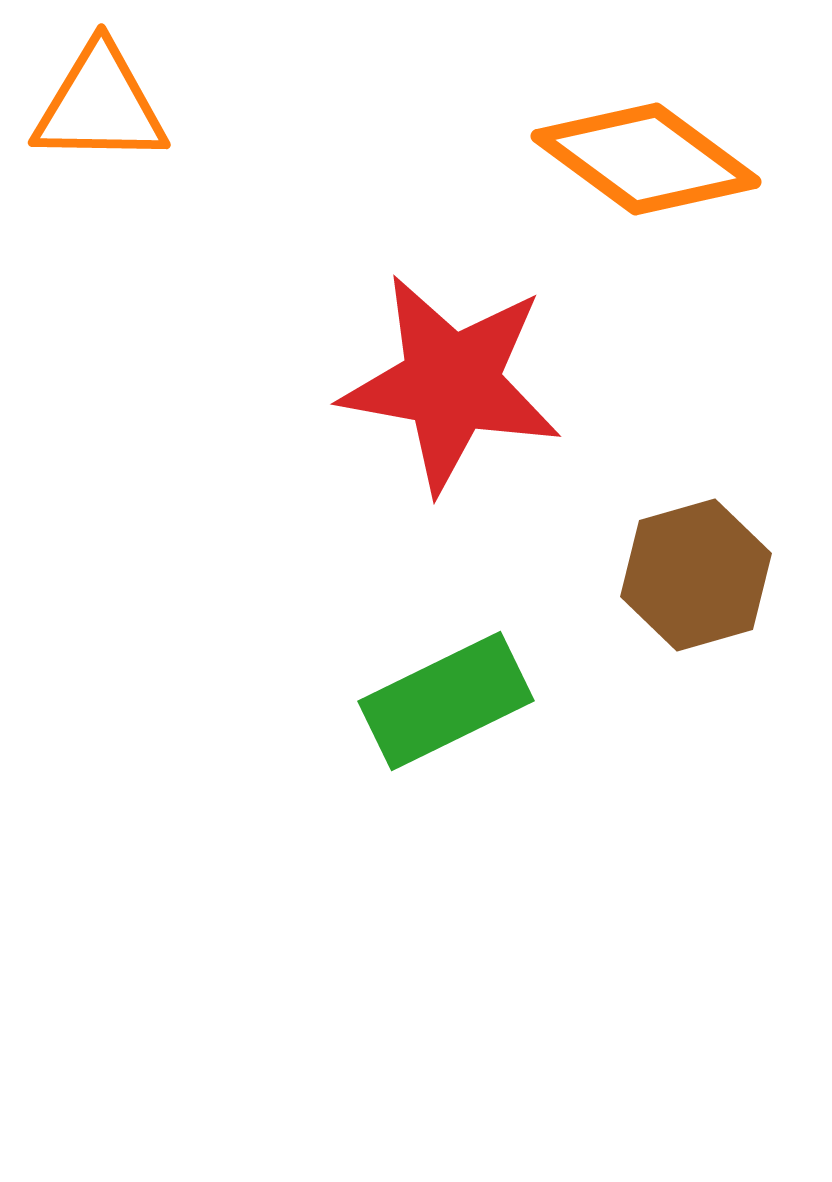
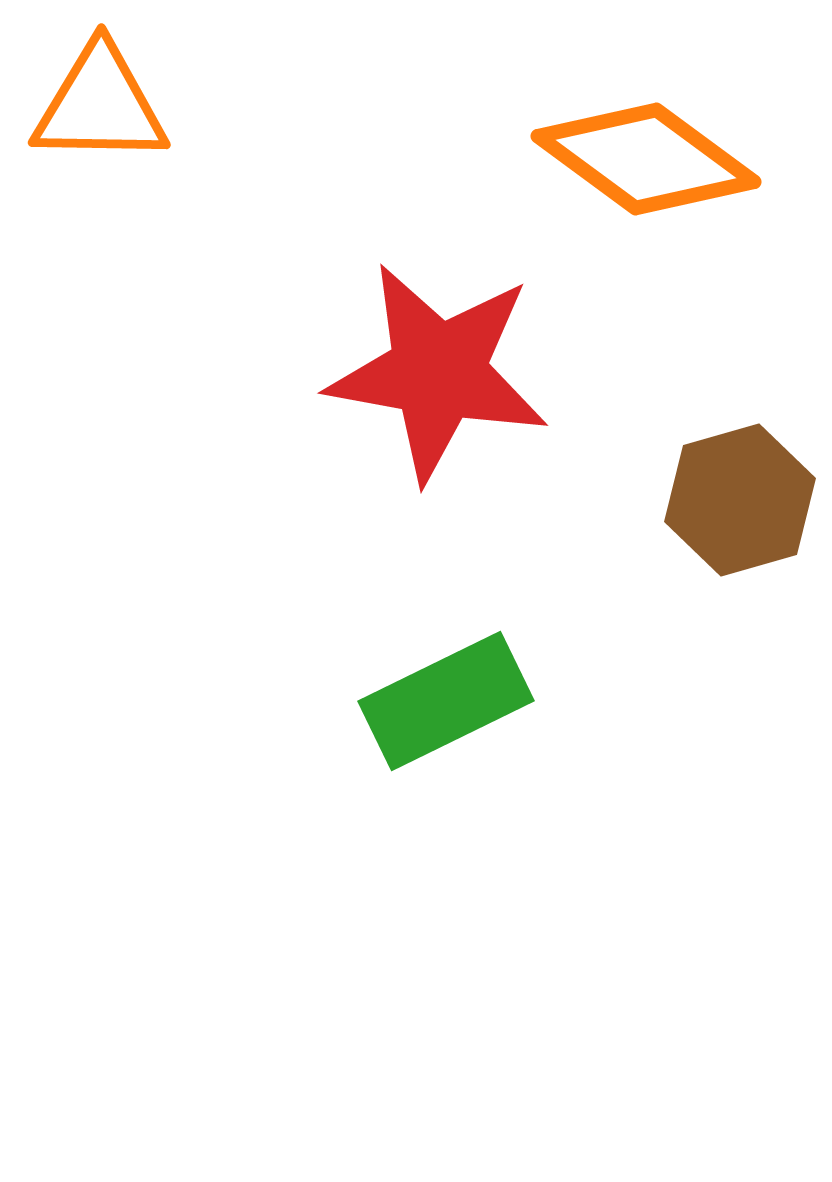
red star: moved 13 px left, 11 px up
brown hexagon: moved 44 px right, 75 px up
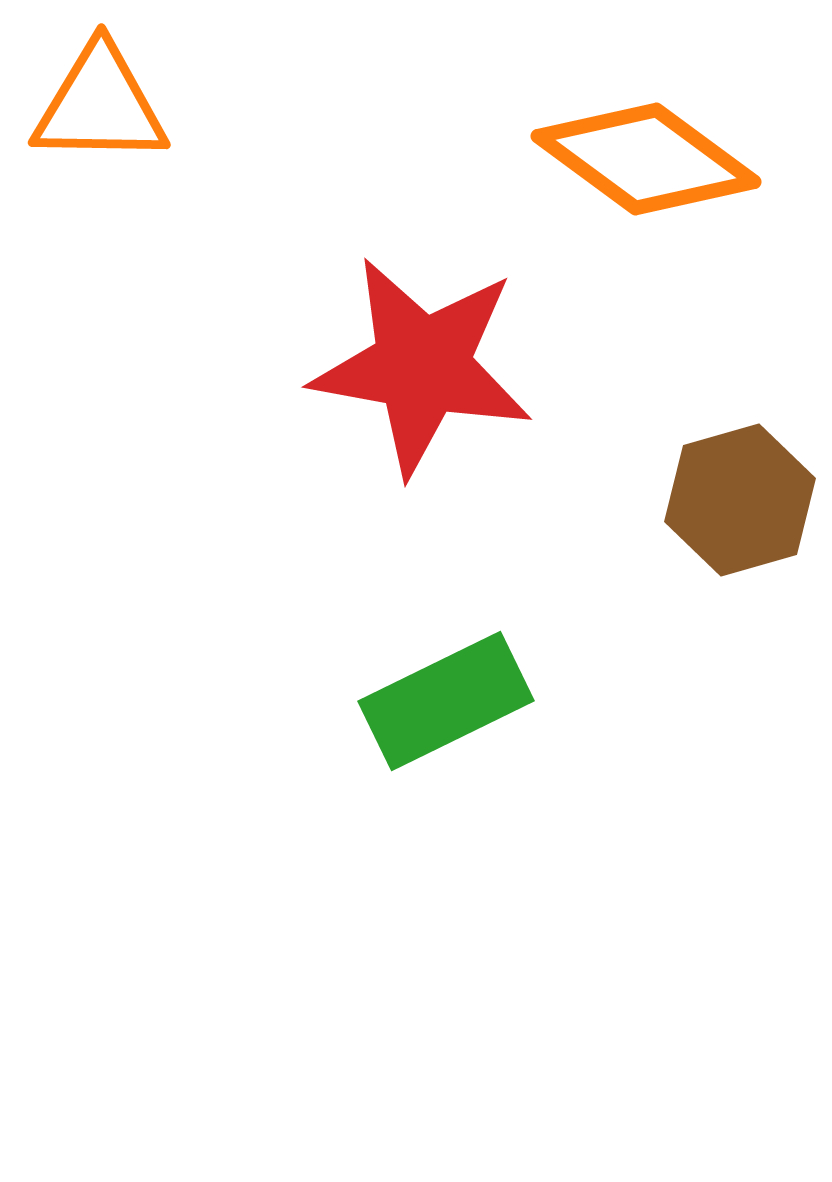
red star: moved 16 px left, 6 px up
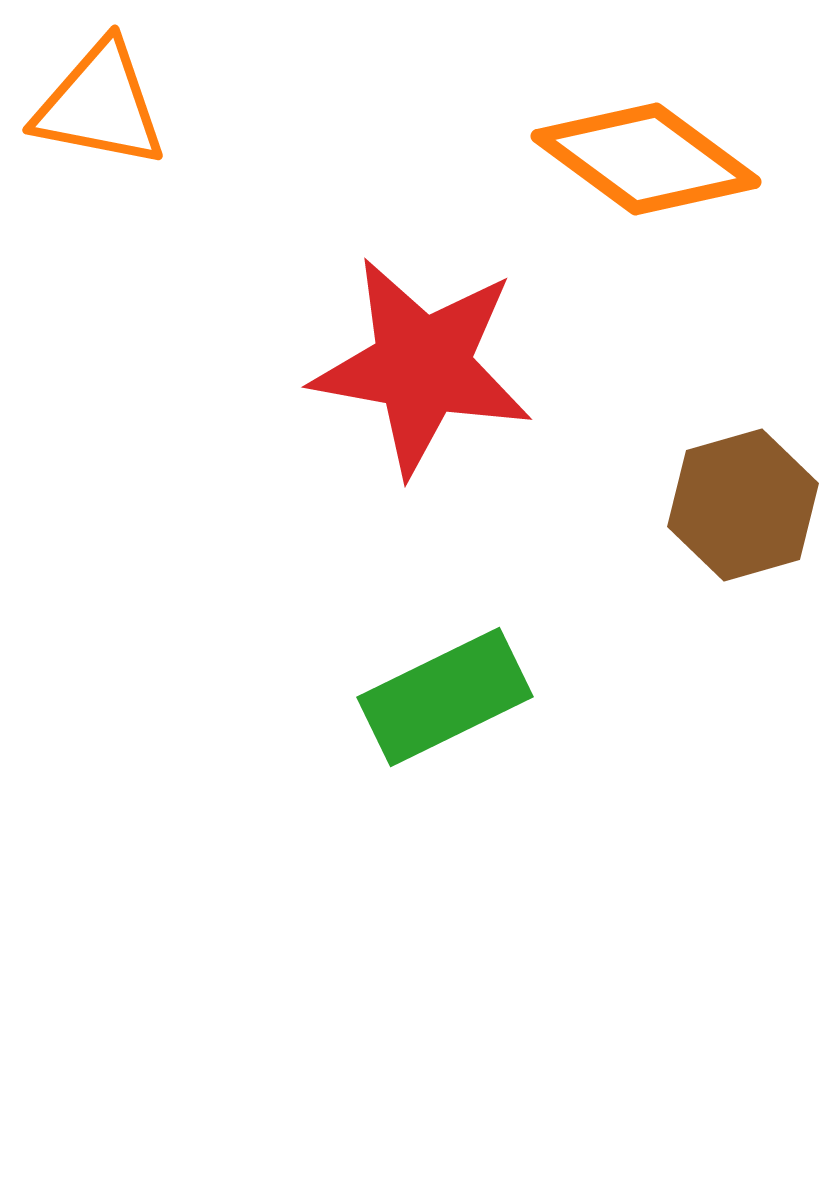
orange triangle: rotated 10 degrees clockwise
brown hexagon: moved 3 px right, 5 px down
green rectangle: moved 1 px left, 4 px up
